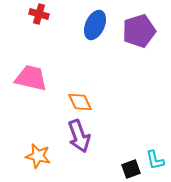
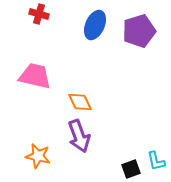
pink trapezoid: moved 4 px right, 2 px up
cyan L-shape: moved 1 px right, 1 px down
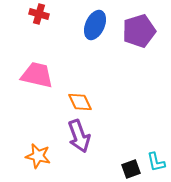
pink trapezoid: moved 2 px right, 1 px up
cyan L-shape: moved 1 px down
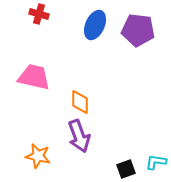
purple pentagon: moved 1 px left, 1 px up; rotated 24 degrees clockwise
pink trapezoid: moved 3 px left, 2 px down
orange diamond: rotated 25 degrees clockwise
cyan L-shape: rotated 110 degrees clockwise
black square: moved 5 px left
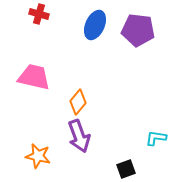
orange diamond: moved 2 px left; rotated 40 degrees clockwise
cyan L-shape: moved 24 px up
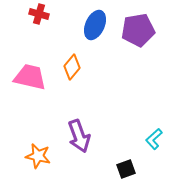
purple pentagon: rotated 16 degrees counterclockwise
pink trapezoid: moved 4 px left
orange diamond: moved 6 px left, 35 px up
cyan L-shape: moved 2 px left, 1 px down; rotated 50 degrees counterclockwise
